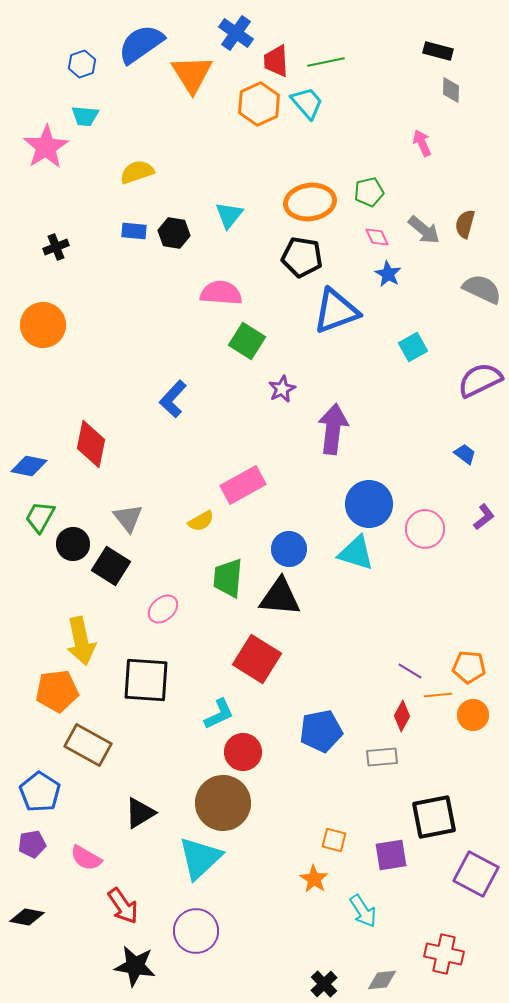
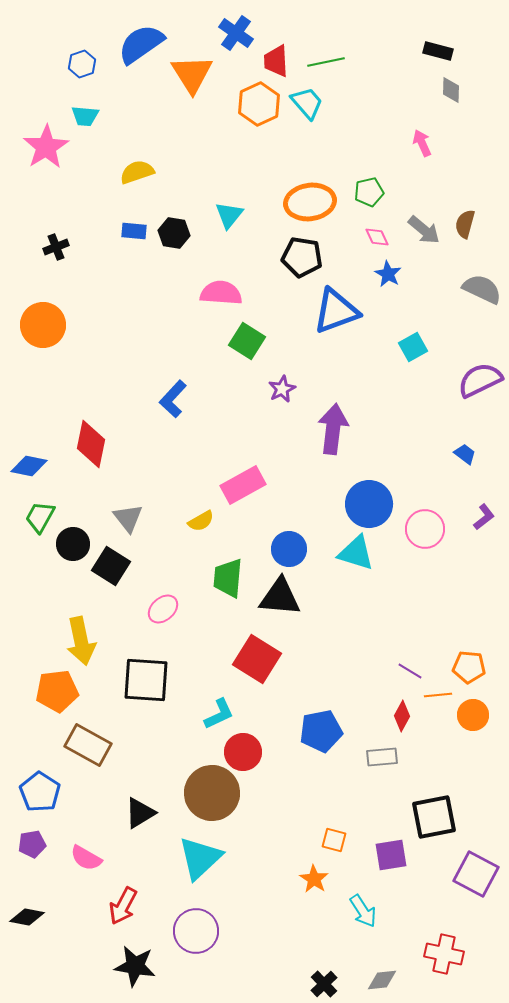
brown circle at (223, 803): moved 11 px left, 10 px up
red arrow at (123, 906): rotated 63 degrees clockwise
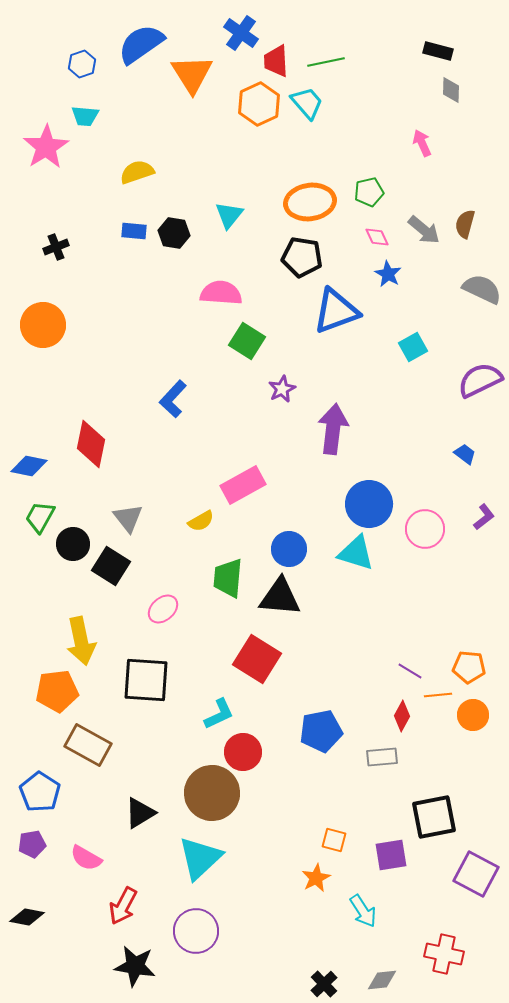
blue cross at (236, 33): moved 5 px right
orange star at (314, 879): moved 2 px right, 1 px up; rotated 12 degrees clockwise
